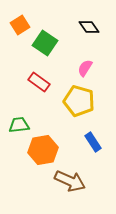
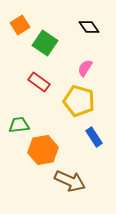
blue rectangle: moved 1 px right, 5 px up
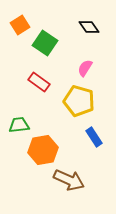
brown arrow: moved 1 px left, 1 px up
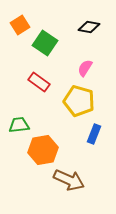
black diamond: rotated 45 degrees counterclockwise
blue rectangle: moved 3 px up; rotated 54 degrees clockwise
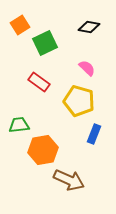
green square: rotated 30 degrees clockwise
pink semicircle: moved 2 px right; rotated 102 degrees clockwise
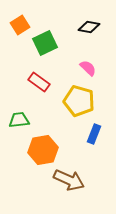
pink semicircle: moved 1 px right
green trapezoid: moved 5 px up
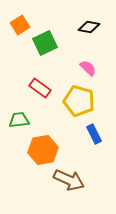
red rectangle: moved 1 px right, 6 px down
blue rectangle: rotated 48 degrees counterclockwise
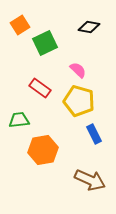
pink semicircle: moved 10 px left, 2 px down
brown arrow: moved 21 px right
